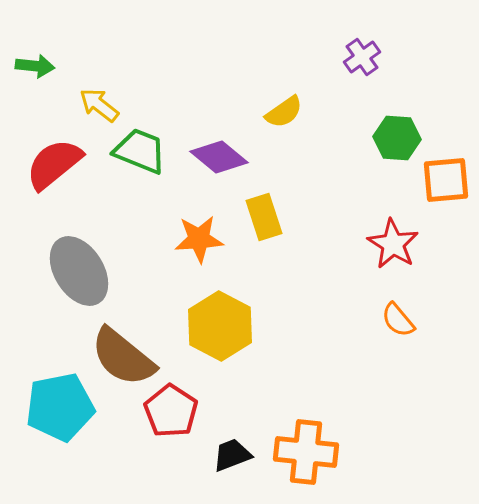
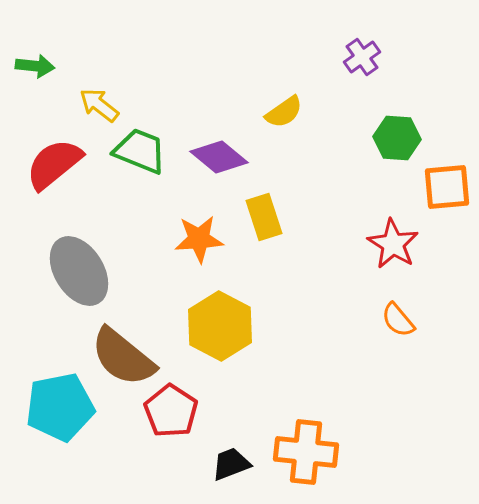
orange square: moved 1 px right, 7 px down
black trapezoid: moved 1 px left, 9 px down
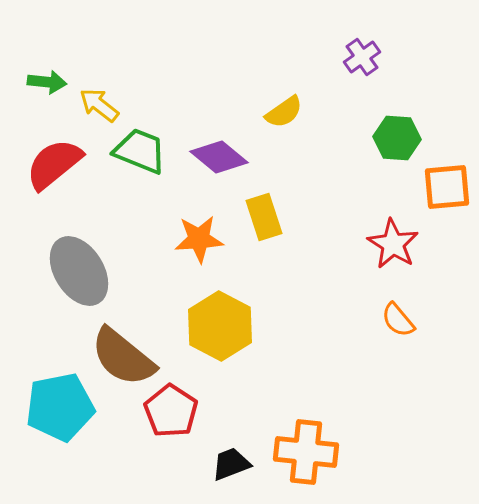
green arrow: moved 12 px right, 16 px down
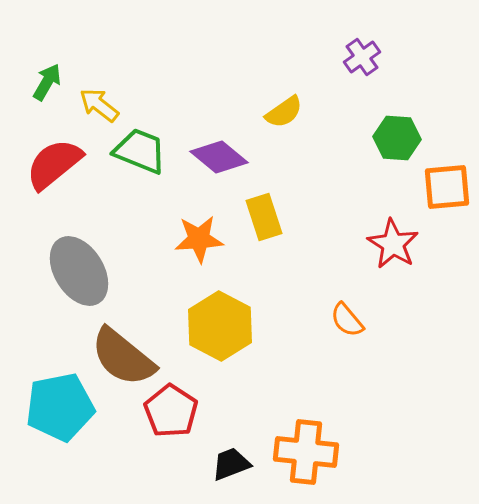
green arrow: rotated 66 degrees counterclockwise
orange semicircle: moved 51 px left
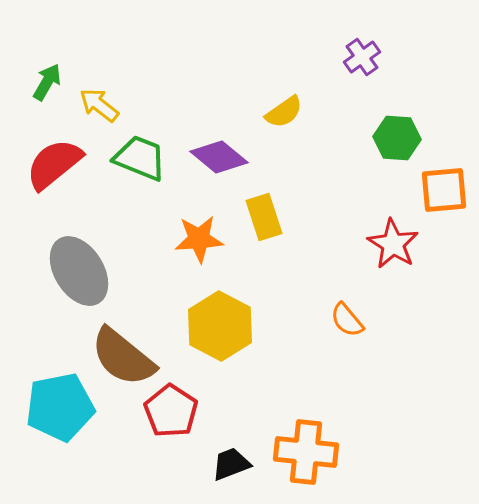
green trapezoid: moved 7 px down
orange square: moved 3 px left, 3 px down
